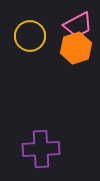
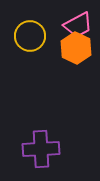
orange hexagon: rotated 16 degrees counterclockwise
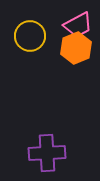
orange hexagon: rotated 12 degrees clockwise
purple cross: moved 6 px right, 4 px down
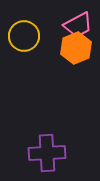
yellow circle: moved 6 px left
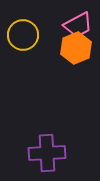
yellow circle: moved 1 px left, 1 px up
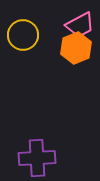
pink trapezoid: moved 2 px right
purple cross: moved 10 px left, 5 px down
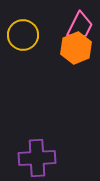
pink trapezoid: moved 1 px down; rotated 36 degrees counterclockwise
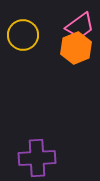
pink trapezoid: rotated 28 degrees clockwise
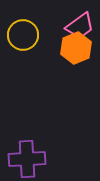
purple cross: moved 10 px left, 1 px down
